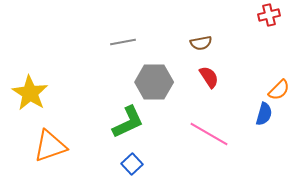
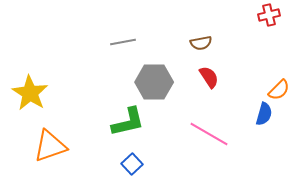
green L-shape: rotated 12 degrees clockwise
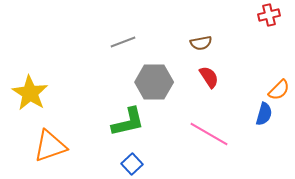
gray line: rotated 10 degrees counterclockwise
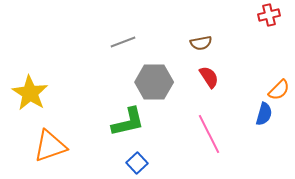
pink line: rotated 33 degrees clockwise
blue square: moved 5 px right, 1 px up
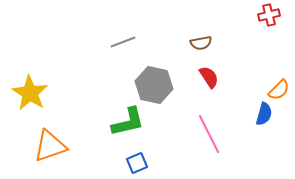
gray hexagon: moved 3 px down; rotated 12 degrees clockwise
blue square: rotated 20 degrees clockwise
